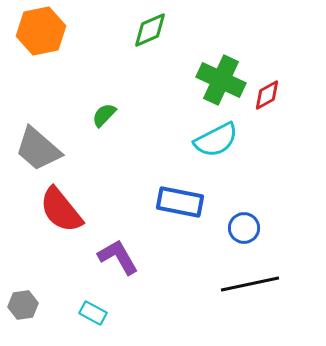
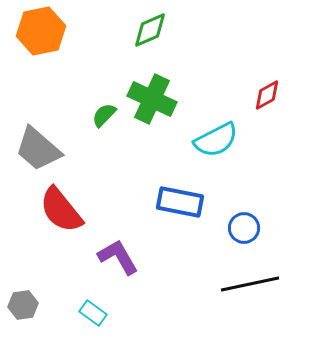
green cross: moved 69 px left, 19 px down
cyan rectangle: rotated 8 degrees clockwise
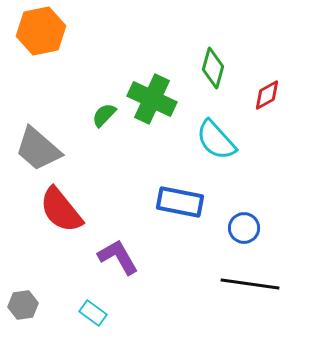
green diamond: moved 63 px right, 38 px down; rotated 51 degrees counterclockwise
cyan semicircle: rotated 75 degrees clockwise
black line: rotated 20 degrees clockwise
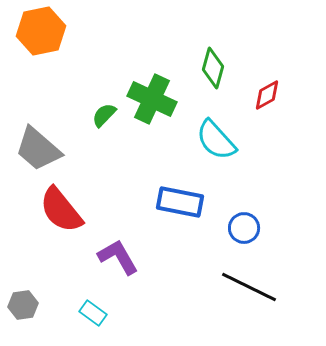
black line: moved 1 px left, 3 px down; rotated 18 degrees clockwise
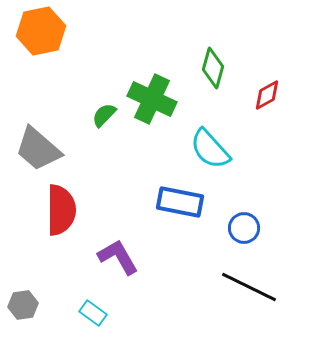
cyan semicircle: moved 6 px left, 9 px down
red semicircle: rotated 141 degrees counterclockwise
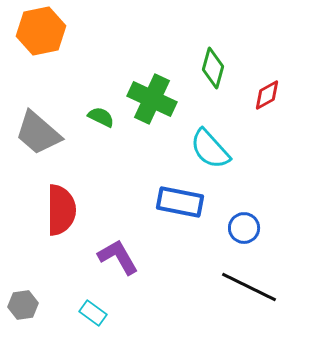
green semicircle: moved 3 px left, 2 px down; rotated 72 degrees clockwise
gray trapezoid: moved 16 px up
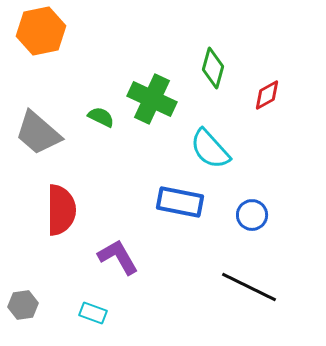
blue circle: moved 8 px right, 13 px up
cyan rectangle: rotated 16 degrees counterclockwise
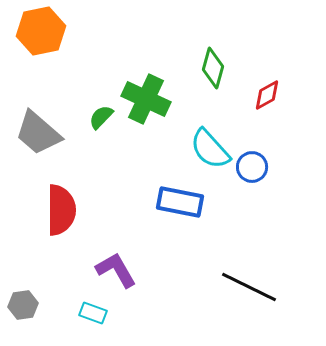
green cross: moved 6 px left
green semicircle: rotated 72 degrees counterclockwise
blue circle: moved 48 px up
purple L-shape: moved 2 px left, 13 px down
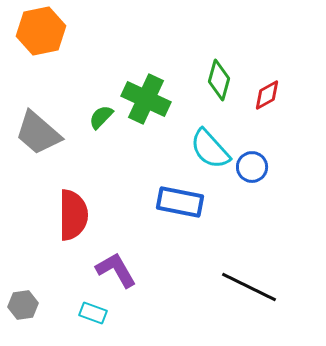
green diamond: moved 6 px right, 12 px down
red semicircle: moved 12 px right, 5 px down
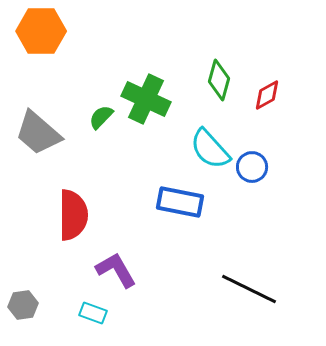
orange hexagon: rotated 12 degrees clockwise
black line: moved 2 px down
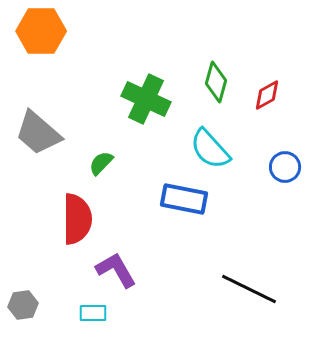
green diamond: moved 3 px left, 2 px down
green semicircle: moved 46 px down
blue circle: moved 33 px right
blue rectangle: moved 4 px right, 3 px up
red semicircle: moved 4 px right, 4 px down
cyan rectangle: rotated 20 degrees counterclockwise
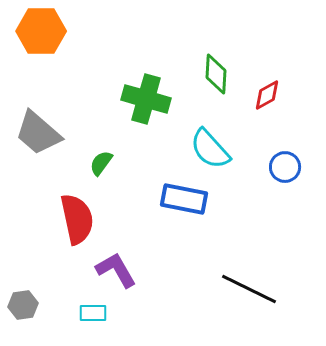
green diamond: moved 8 px up; rotated 12 degrees counterclockwise
green cross: rotated 9 degrees counterclockwise
green semicircle: rotated 8 degrees counterclockwise
red semicircle: rotated 12 degrees counterclockwise
